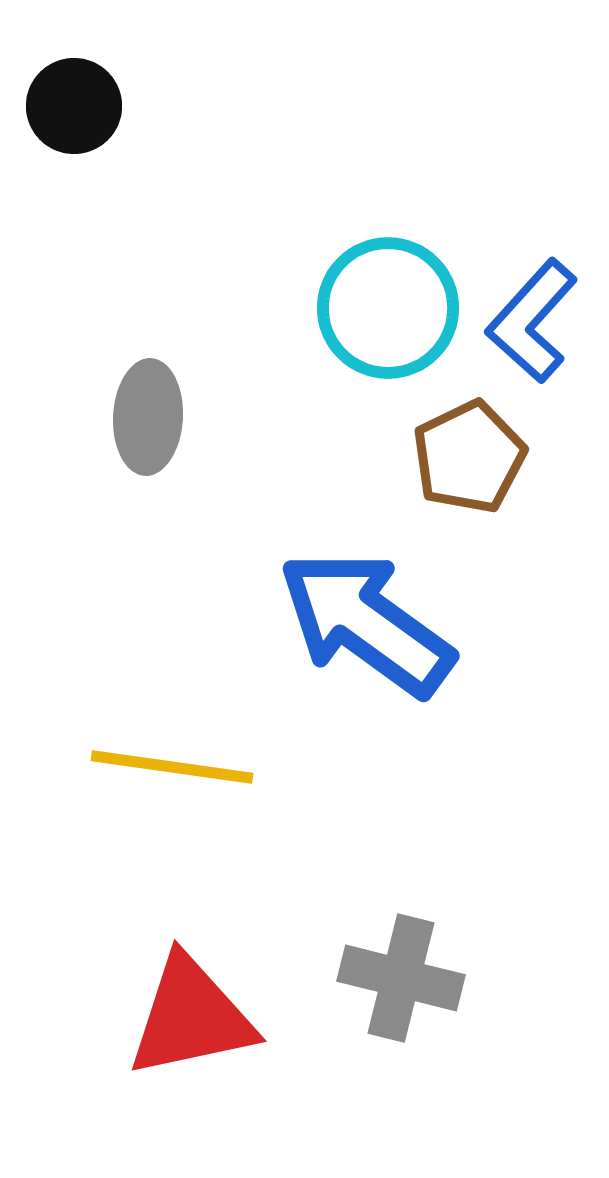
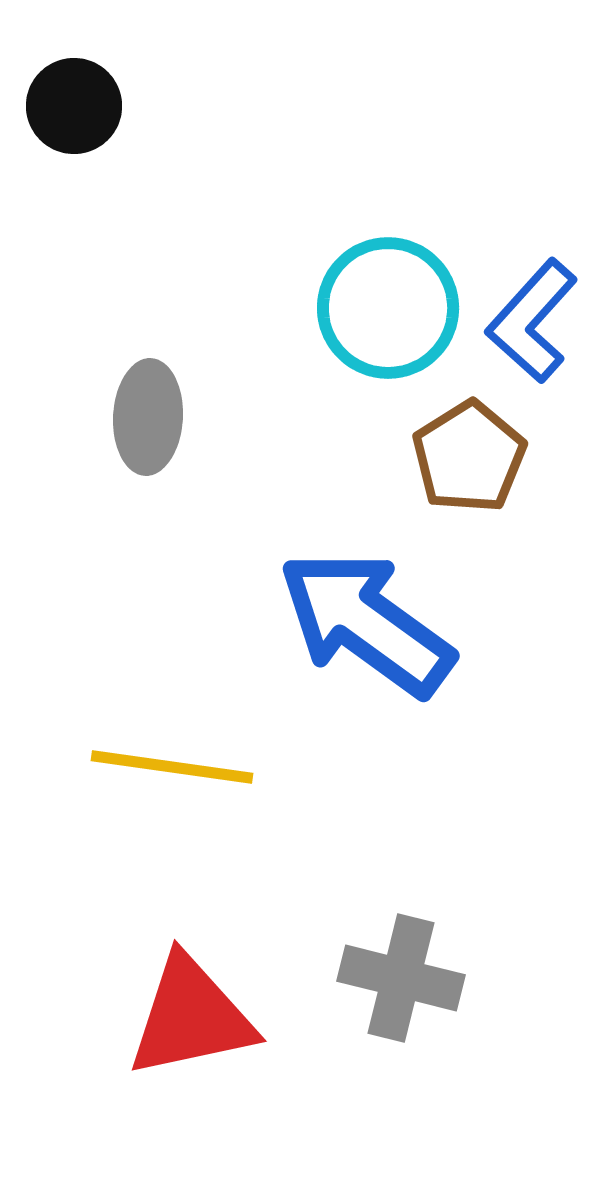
brown pentagon: rotated 6 degrees counterclockwise
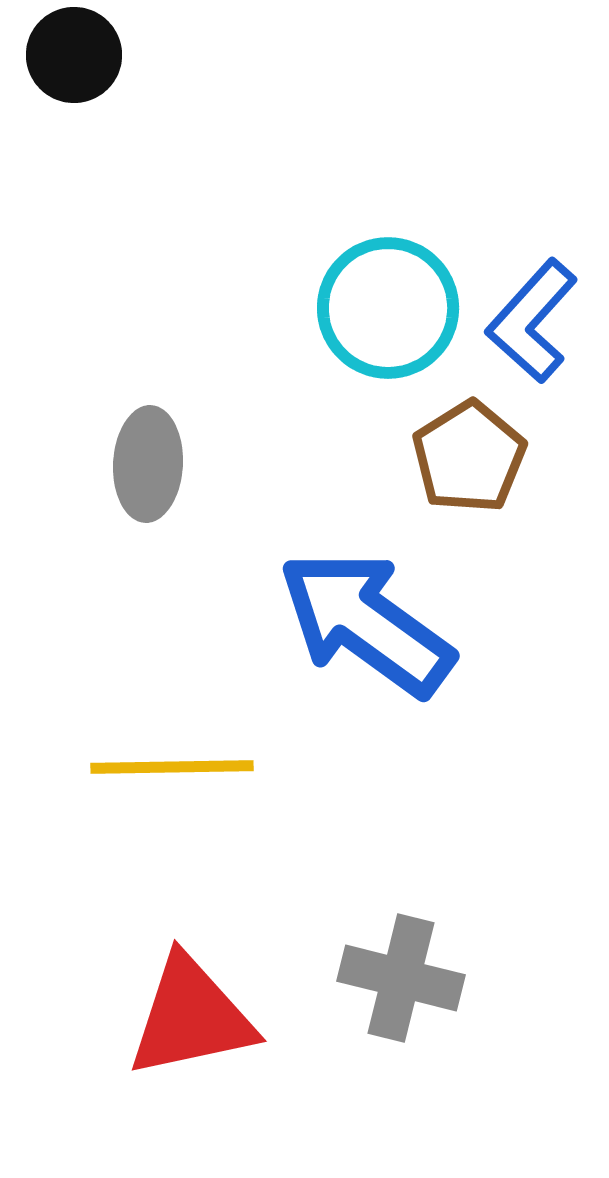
black circle: moved 51 px up
gray ellipse: moved 47 px down
yellow line: rotated 9 degrees counterclockwise
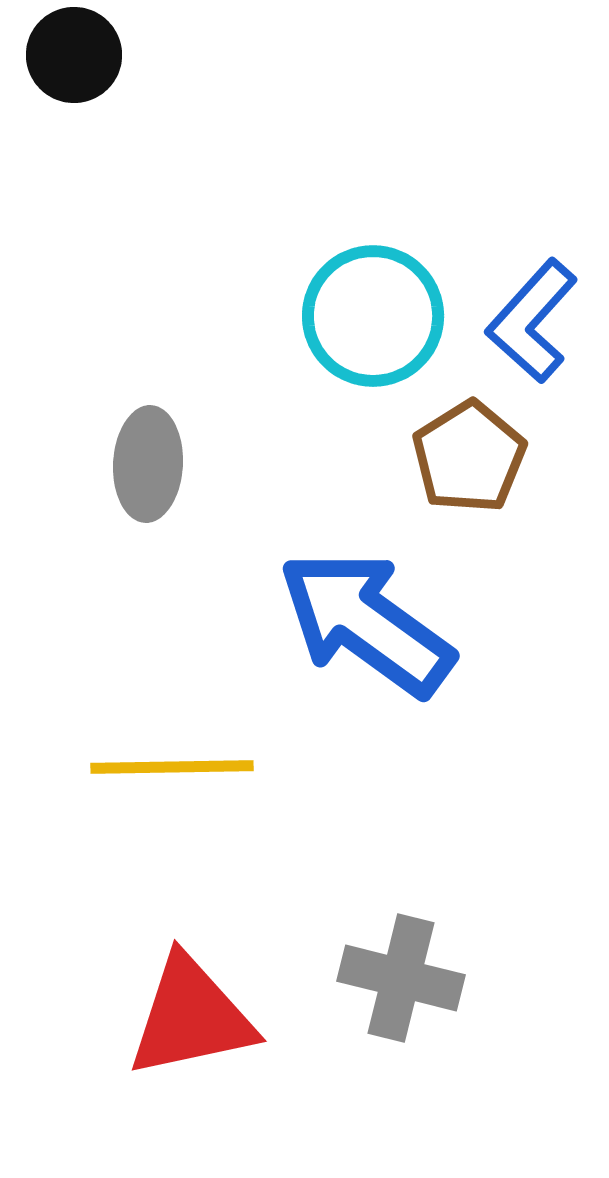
cyan circle: moved 15 px left, 8 px down
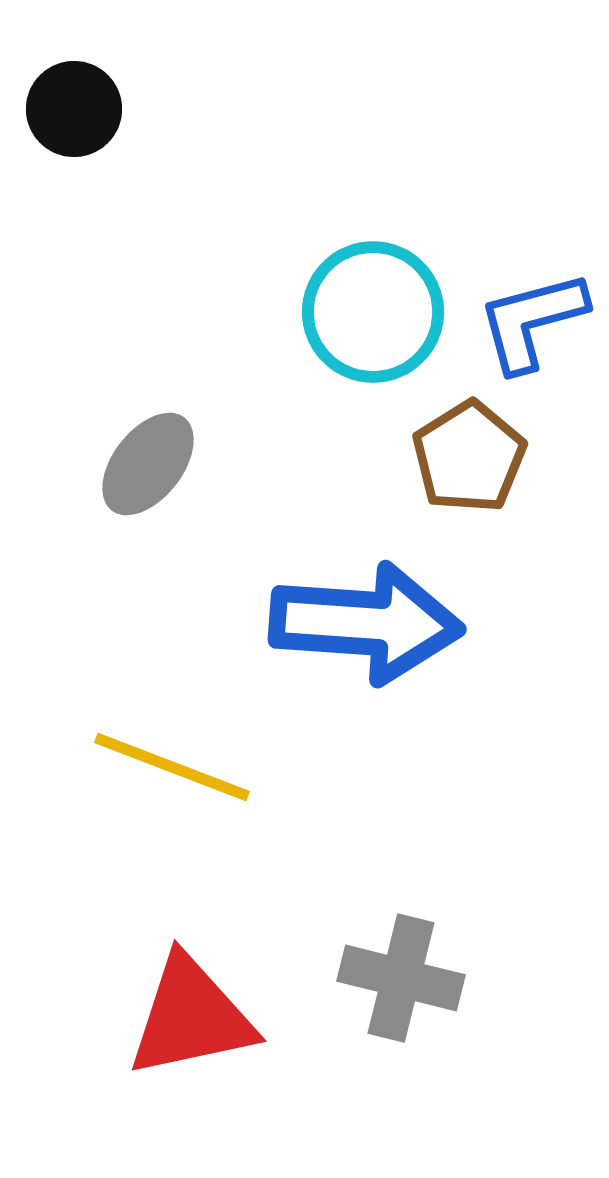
black circle: moved 54 px down
cyan circle: moved 4 px up
blue L-shape: rotated 33 degrees clockwise
gray ellipse: rotated 35 degrees clockwise
blue arrow: rotated 148 degrees clockwise
yellow line: rotated 22 degrees clockwise
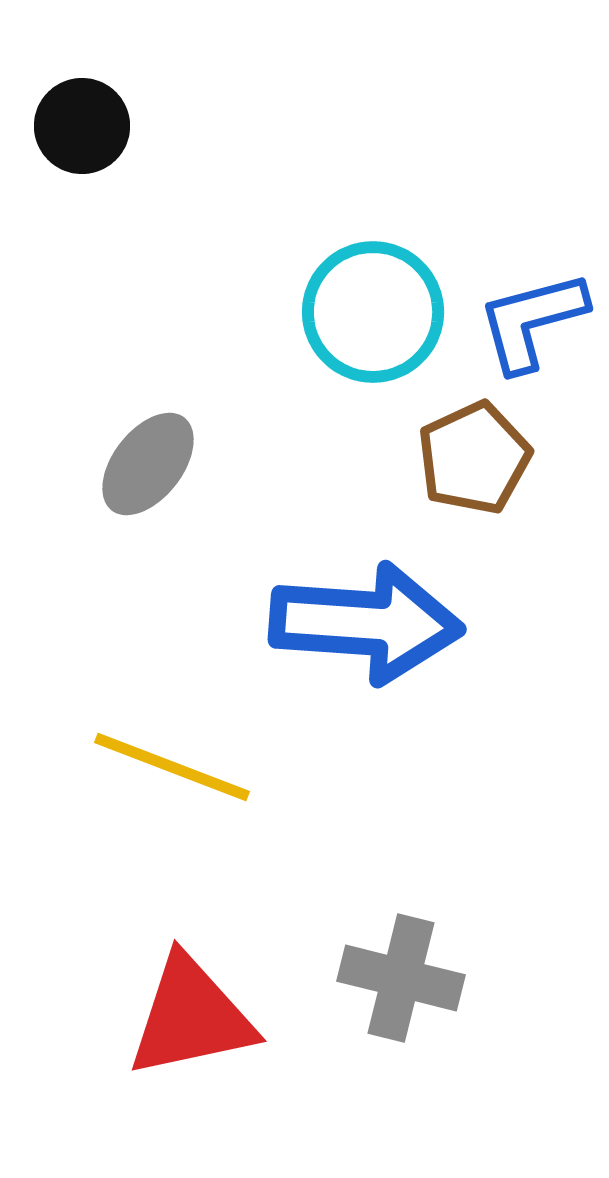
black circle: moved 8 px right, 17 px down
brown pentagon: moved 5 px right, 1 px down; rotated 7 degrees clockwise
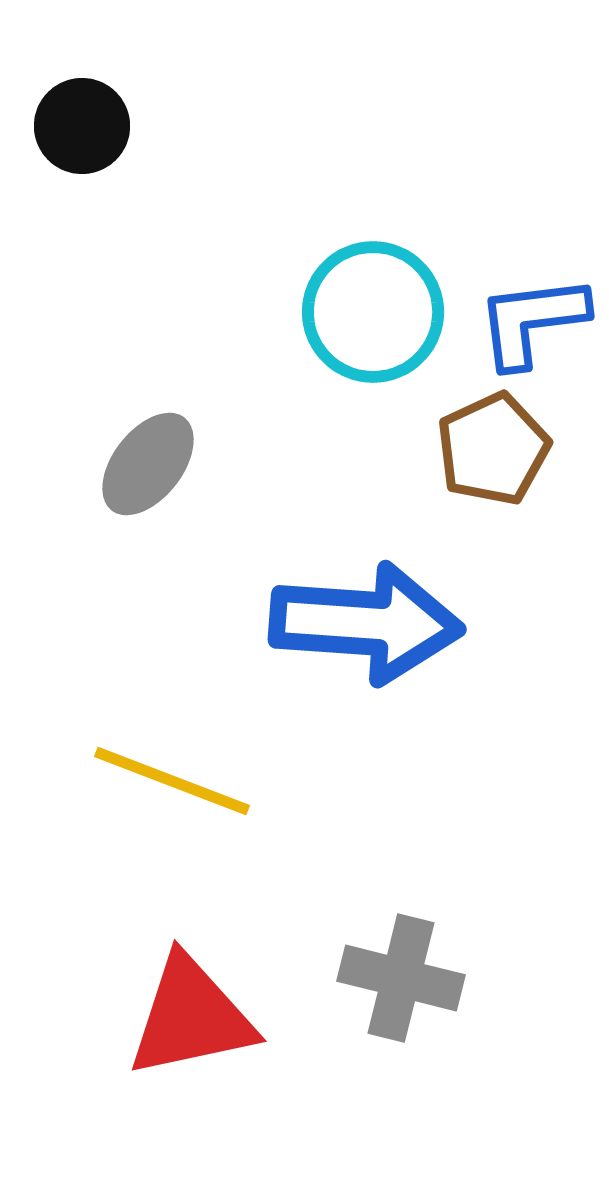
blue L-shape: rotated 8 degrees clockwise
brown pentagon: moved 19 px right, 9 px up
yellow line: moved 14 px down
